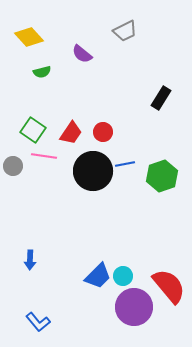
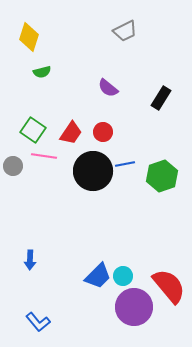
yellow diamond: rotated 60 degrees clockwise
purple semicircle: moved 26 px right, 34 px down
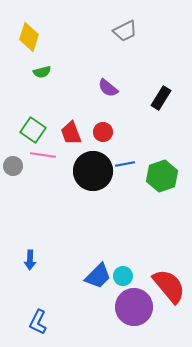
red trapezoid: rotated 125 degrees clockwise
pink line: moved 1 px left, 1 px up
blue L-shape: rotated 65 degrees clockwise
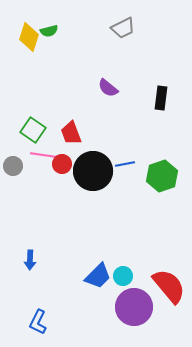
gray trapezoid: moved 2 px left, 3 px up
green semicircle: moved 7 px right, 41 px up
black rectangle: rotated 25 degrees counterclockwise
red circle: moved 41 px left, 32 px down
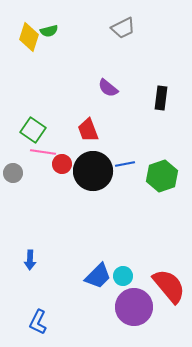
red trapezoid: moved 17 px right, 3 px up
pink line: moved 3 px up
gray circle: moved 7 px down
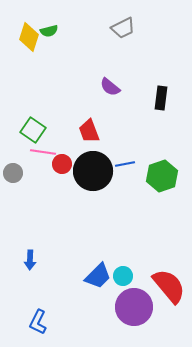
purple semicircle: moved 2 px right, 1 px up
red trapezoid: moved 1 px right, 1 px down
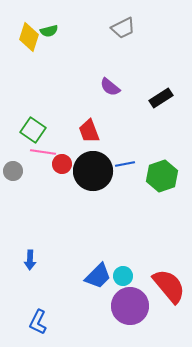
black rectangle: rotated 50 degrees clockwise
gray circle: moved 2 px up
purple circle: moved 4 px left, 1 px up
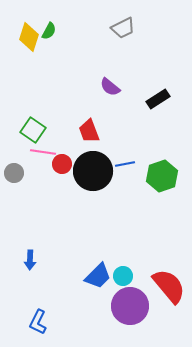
green semicircle: rotated 48 degrees counterclockwise
black rectangle: moved 3 px left, 1 px down
gray circle: moved 1 px right, 2 px down
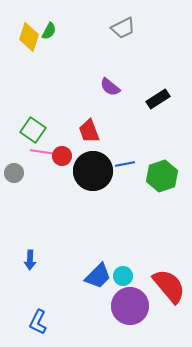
red circle: moved 8 px up
